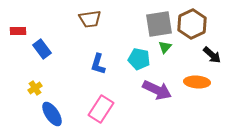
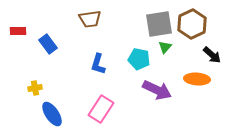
blue rectangle: moved 6 px right, 5 px up
orange ellipse: moved 3 px up
yellow cross: rotated 24 degrees clockwise
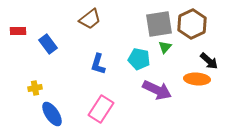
brown trapezoid: rotated 30 degrees counterclockwise
black arrow: moved 3 px left, 6 px down
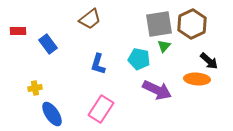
green triangle: moved 1 px left, 1 px up
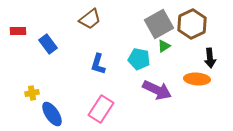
gray square: rotated 20 degrees counterclockwise
green triangle: rotated 16 degrees clockwise
black arrow: moved 1 px right, 3 px up; rotated 42 degrees clockwise
yellow cross: moved 3 px left, 5 px down
